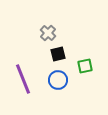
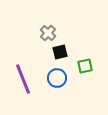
black square: moved 2 px right, 2 px up
blue circle: moved 1 px left, 2 px up
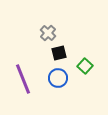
black square: moved 1 px left, 1 px down
green square: rotated 35 degrees counterclockwise
blue circle: moved 1 px right
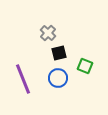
green square: rotated 21 degrees counterclockwise
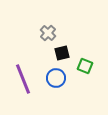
black square: moved 3 px right
blue circle: moved 2 px left
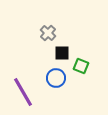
black square: rotated 14 degrees clockwise
green square: moved 4 px left
purple line: moved 13 px down; rotated 8 degrees counterclockwise
